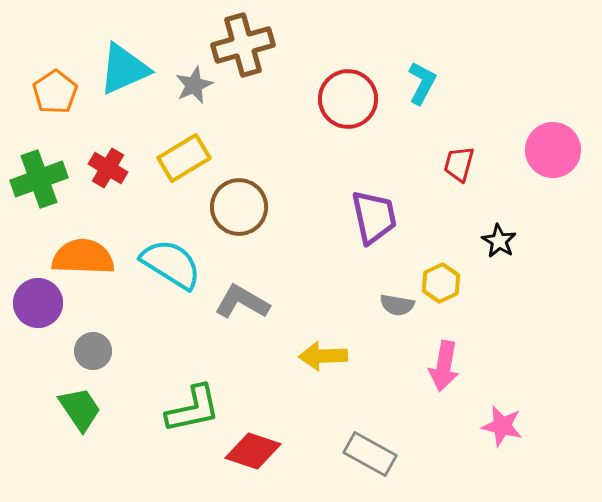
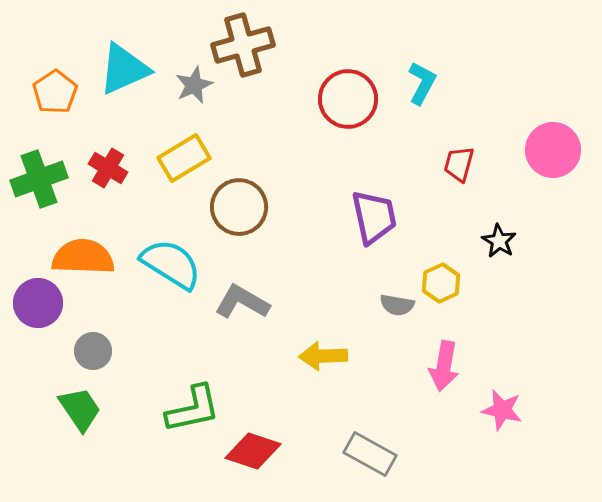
pink star: moved 16 px up
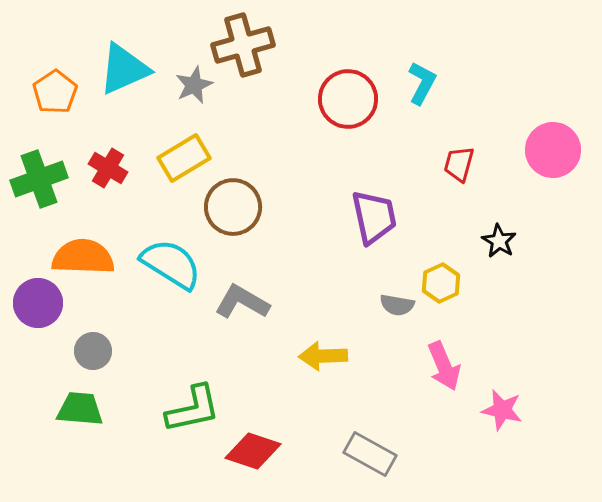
brown circle: moved 6 px left
pink arrow: rotated 33 degrees counterclockwise
green trapezoid: rotated 51 degrees counterclockwise
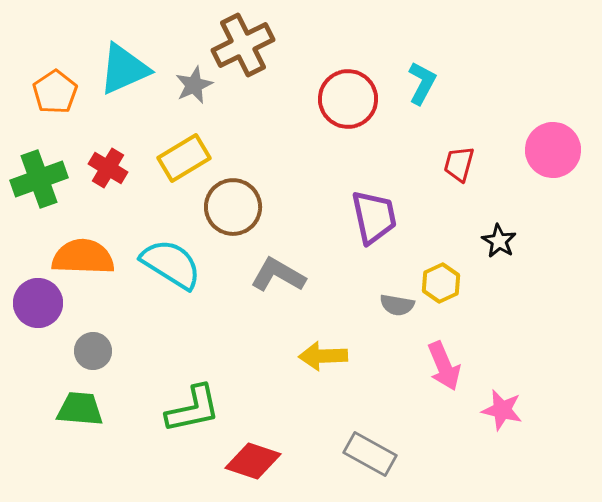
brown cross: rotated 10 degrees counterclockwise
gray L-shape: moved 36 px right, 27 px up
red diamond: moved 10 px down
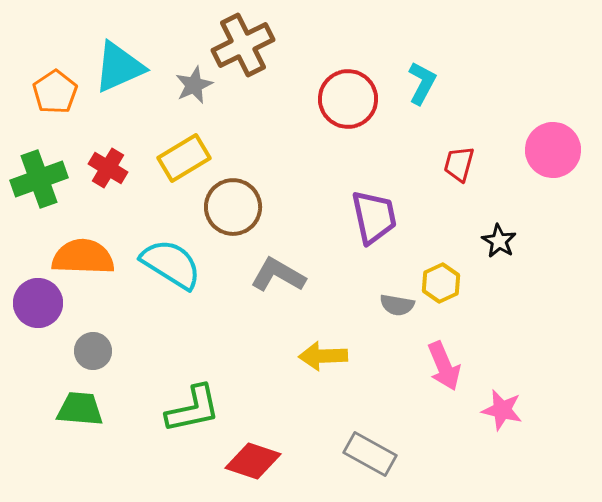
cyan triangle: moved 5 px left, 2 px up
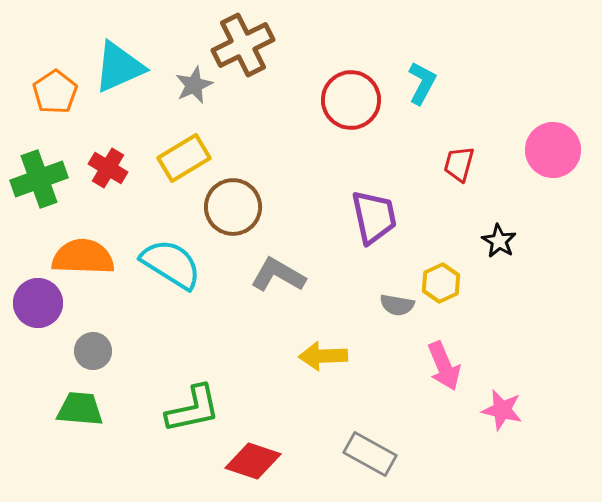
red circle: moved 3 px right, 1 px down
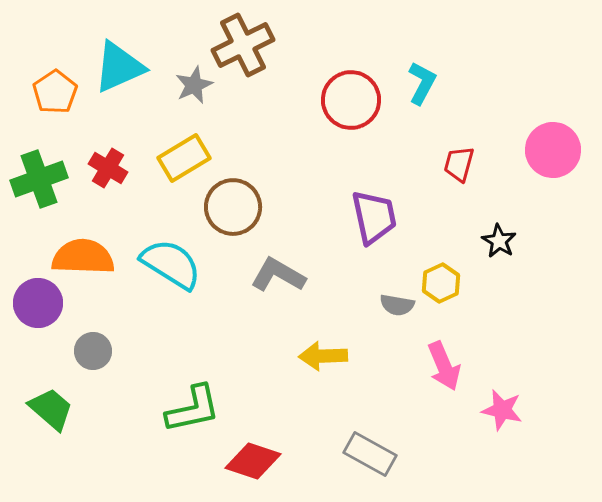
green trapezoid: moved 29 px left; rotated 36 degrees clockwise
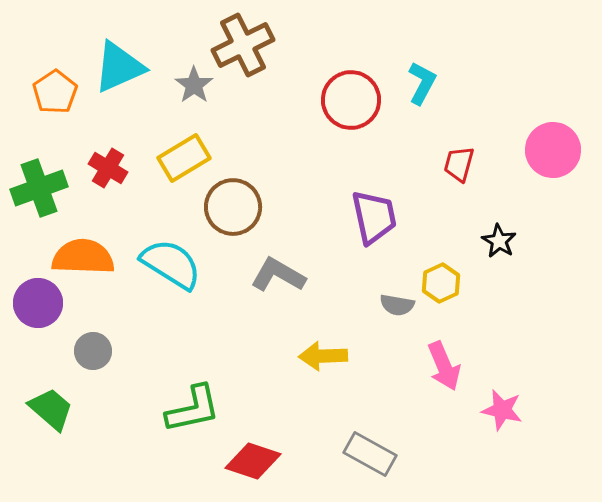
gray star: rotated 12 degrees counterclockwise
green cross: moved 9 px down
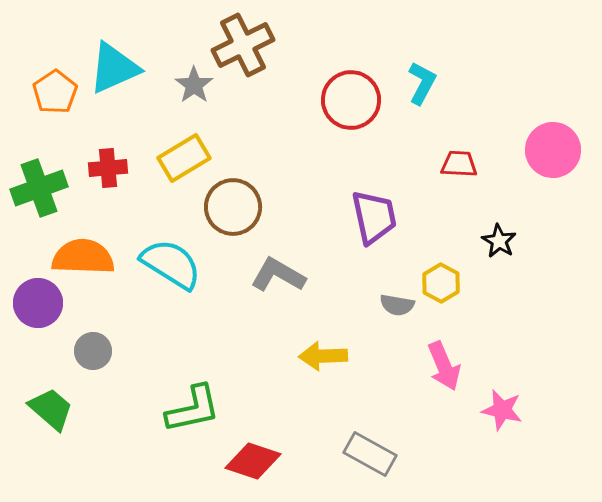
cyan triangle: moved 5 px left, 1 px down
red trapezoid: rotated 78 degrees clockwise
red cross: rotated 36 degrees counterclockwise
yellow hexagon: rotated 6 degrees counterclockwise
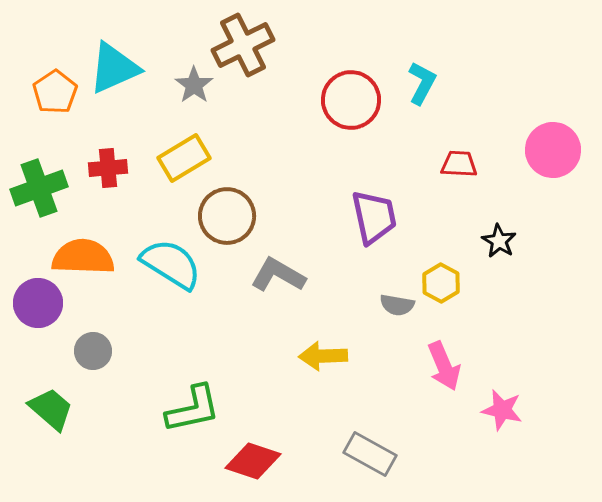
brown circle: moved 6 px left, 9 px down
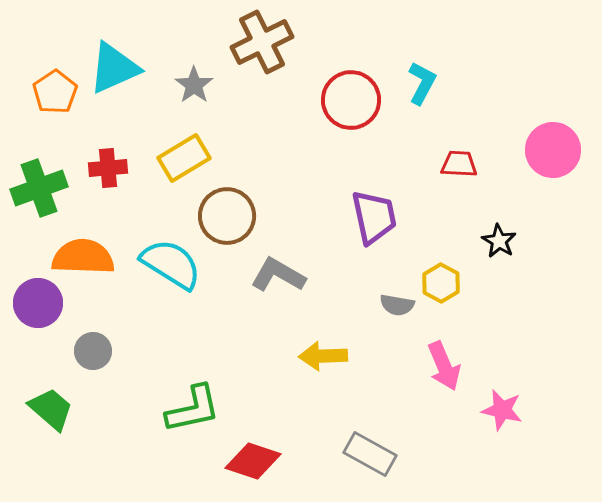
brown cross: moved 19 px right, 3 px up
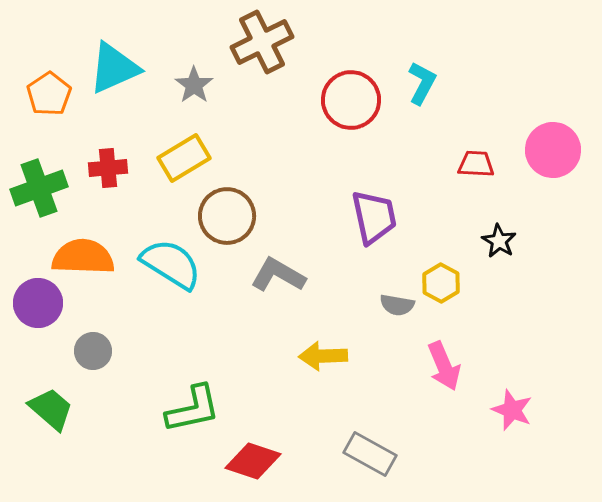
orange pentagon: moved 6 px left, 2 px down
red trapezoid: moved 17 px right
pink star: moved 10 px right; rotated 9 degrees clockwise
